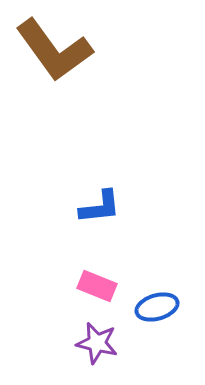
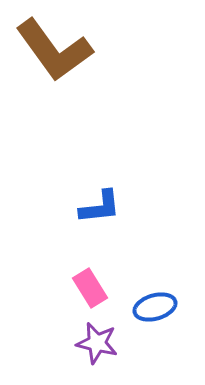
pink rectangle: moved 7 px left, 2 px down; rotated 36 degrees clockwise
blue ellipse: moved 2 px left
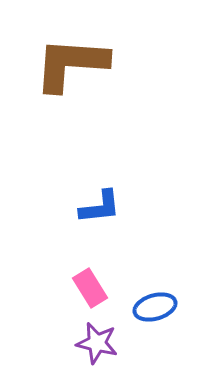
brown L-shape: moved 17 px right, 14 px down; rotated 130 degrees clockwise
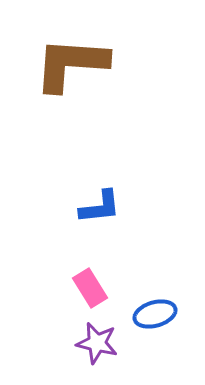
blue ellipse: moved 7 px down
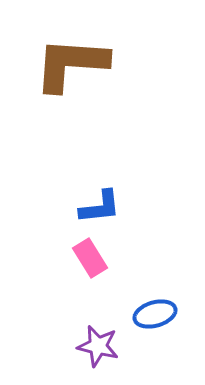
pink rectangle: moved 30 px up
purple star: moved 1 px right, 3 px down
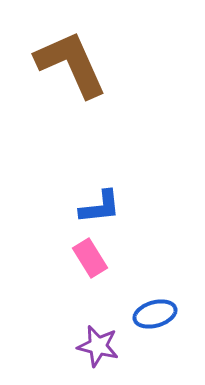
brown L-shape: rotated 62 degrees clockwise
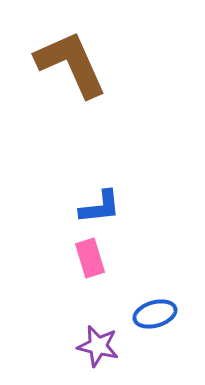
pink rectangle: rotated 15 degrees clockwise
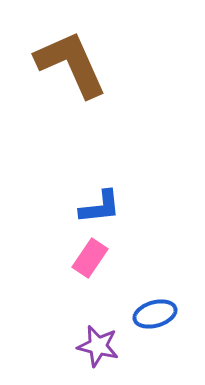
pink rectangle: rotated 51 degrees clockwise
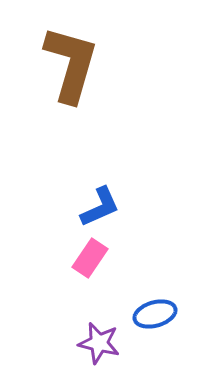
brown L-shape: rotated 40 degrees clockwise
blue L-shape: rotated 18 degrees counterclockwise
purple star: moved 1 px right, 3 px up
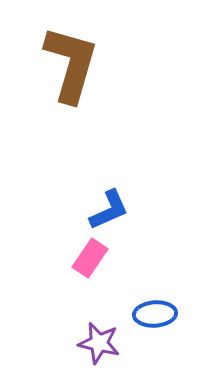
blue L-shape: moved 9 px right, 3 px down
blue ellipse: rotated 12 degrees clockwise
